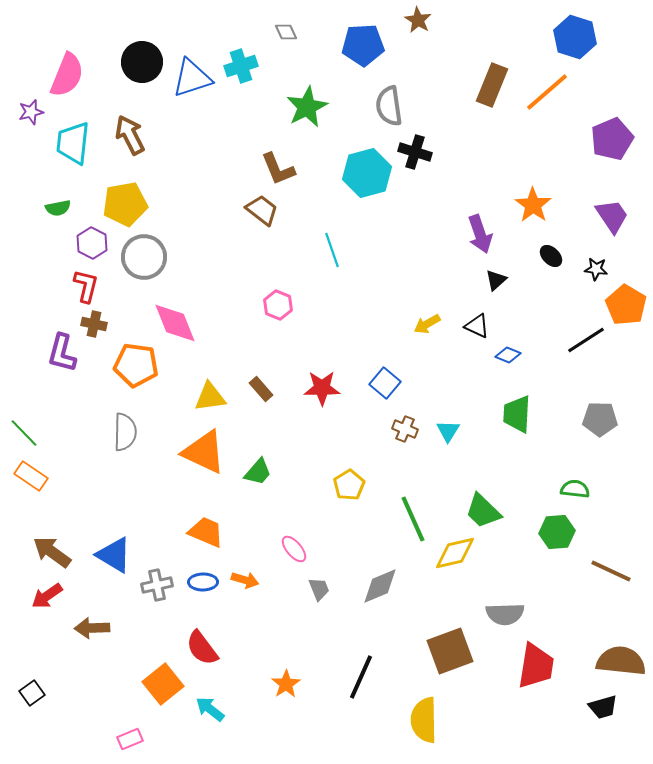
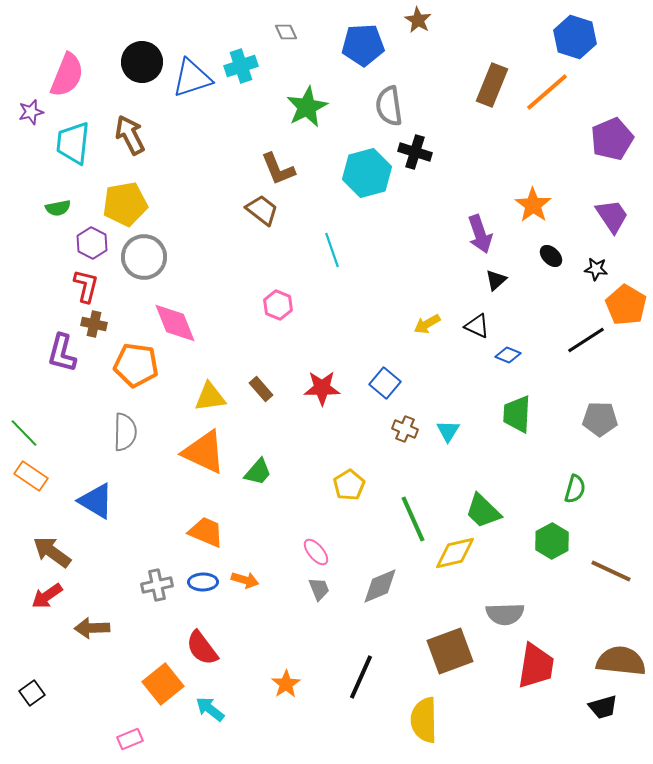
green semicircle at (575, 489): rotated 100 degrees clockwise
green hexagon at (557, 532): moved 5 px left, 9 px down; rotated 24 degrees counterclockwise
pink ellipse at (294, 549): moved 22 px right, 3 px down
blue triangle at (114, 555): moved 18 px left, 54 px up
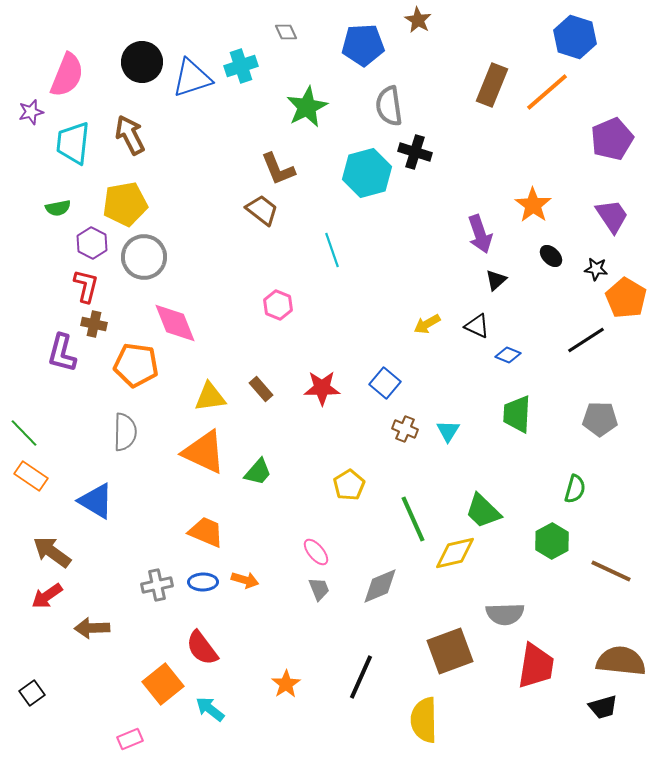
orange pentagon at (626, 305): moved 7 px up
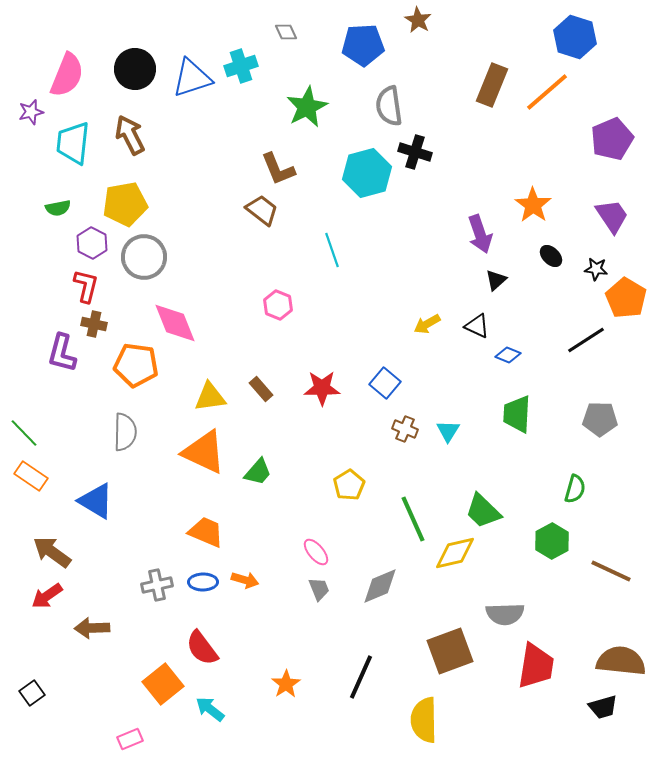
black circle at (142, 62): moved 7 px left, 7 px down
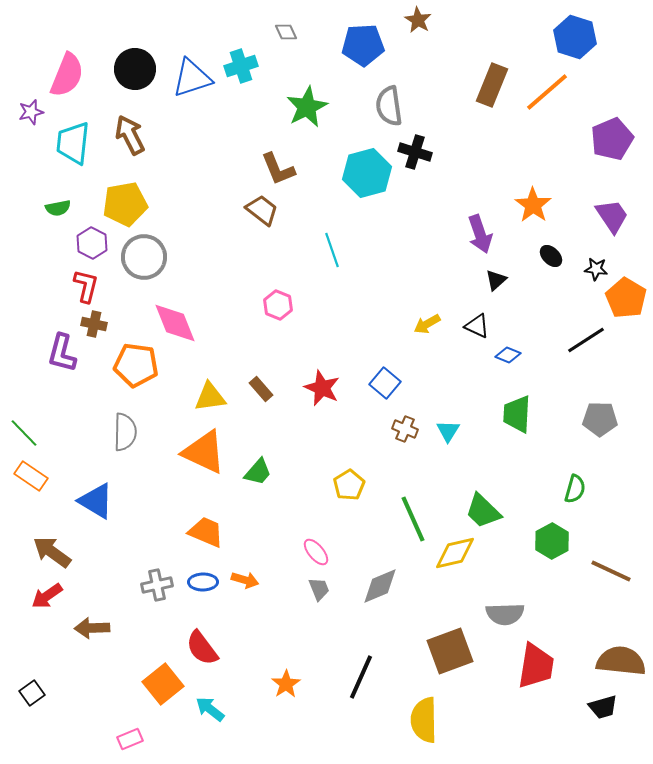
red star at (322, 388): rotated 24 degrees clockwise
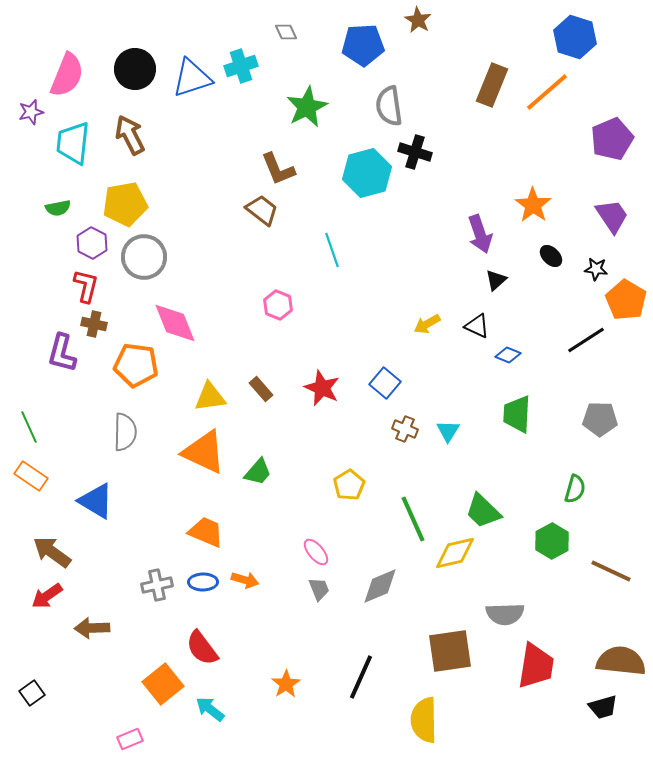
orange pentagon at (626, 298): moved 2 px down
green line at (24, 433): moved 5 px right, 6 px up; rotated 20 degrees clockwise
brown square at (450, 651): rotated 12 degrees clockwise
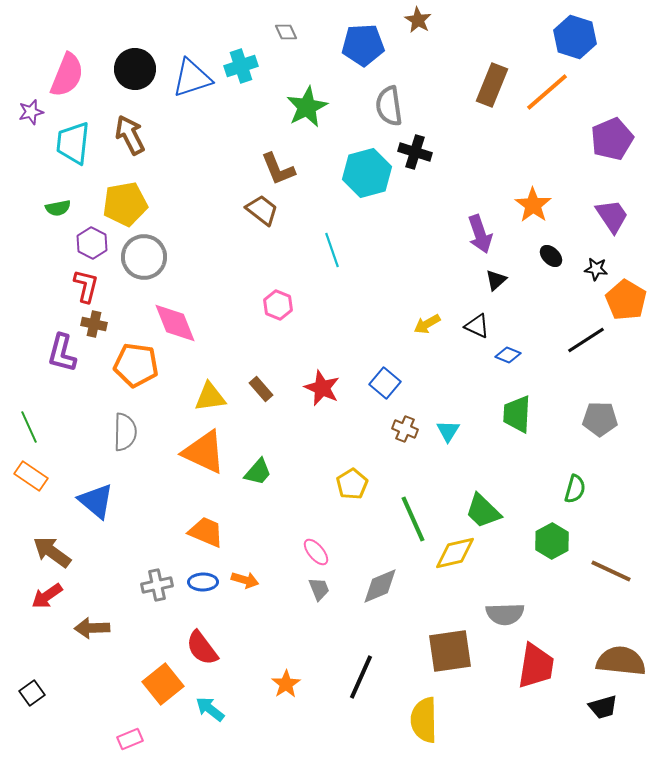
yellow pentagon at (349, 485): moved 3 px right, 1 px up
blue triangle at (96, 501): rotated 9 degrees clockwise
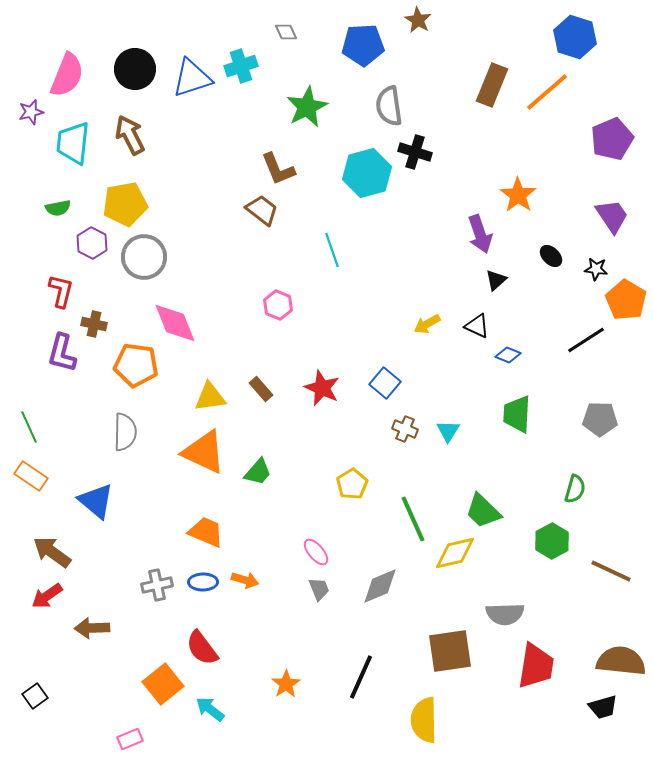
orange star at (533, 205): moved 15 px left, 10 px up
red L-shape at (86, 286): moved 25 px left, 5 px down
black square at (32, 693): moved 3 px right, 3 px down
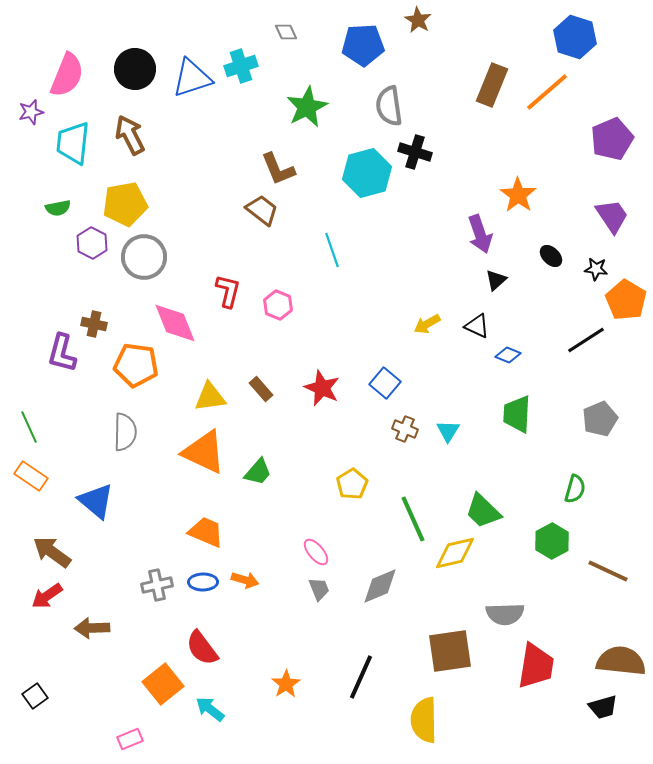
red L-shape at (61, 291): moved 167 px right
gray pentagon at (600, 419): rotated 24 degrees counterclockwise
brown line at (611, 571): moved 3 px left
